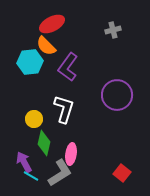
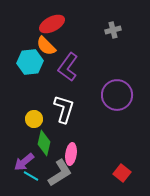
purple arrow: rotated 100 degrees counterclockwise
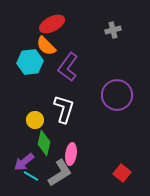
yellow circle: moved 1 px right, 1 px down
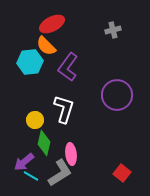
pink ellipse: rotated 15 degrees counterclockwise
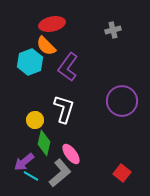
red ellipse: rotated 15 degrees clockwise
cyan hexagon: rotated 15 degrees counterclockwise
purple circle: moved 5 px right, 6 px down
pink ellipse: rotated 30 degrees counterclockwise
gray L-shape: rotated 8 degrees counterclockwise
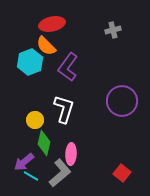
pink ellipse: rotated 40 degrees clockwise
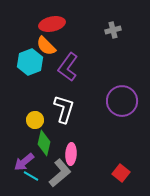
red square: moved 1 px left
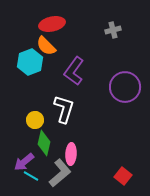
purple L-shape: moved 6 px right, 4 px down
purple circle: moved 3 px right, 14 px up
red square: moved 2 px right, 3 px down
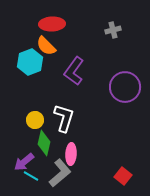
red ellipse: rotated 10 degrees clockwise
white L-shape: moved 9 px down
